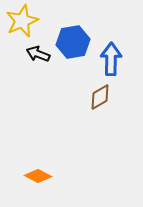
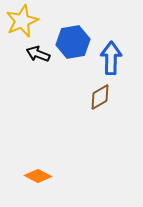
blue arrow: moved 1 px up
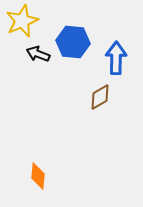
blue hexagon: rotated 16 degrees clockwise
blue arrow: moved 5 px right
orange diamond: rotated 68 degrees clockwise
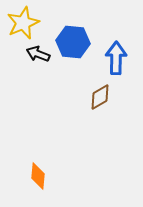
yellow star: moved 1 px right, 2 px down
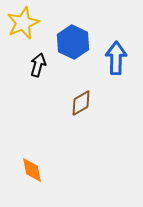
blue hexagon: rotated 20 degrees clockwise
black arrow: moved 11 px down; rotated 85 degrees clockwise
brown diamond: moved 19 px left, 6 px down
orange diamond: moved 6 px left, 6 px up; rotated 16 degrees counterclockwise
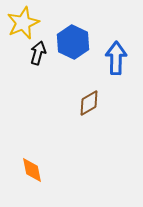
black arrow: moved 12 px up
brown diamond: moved 8 px right
